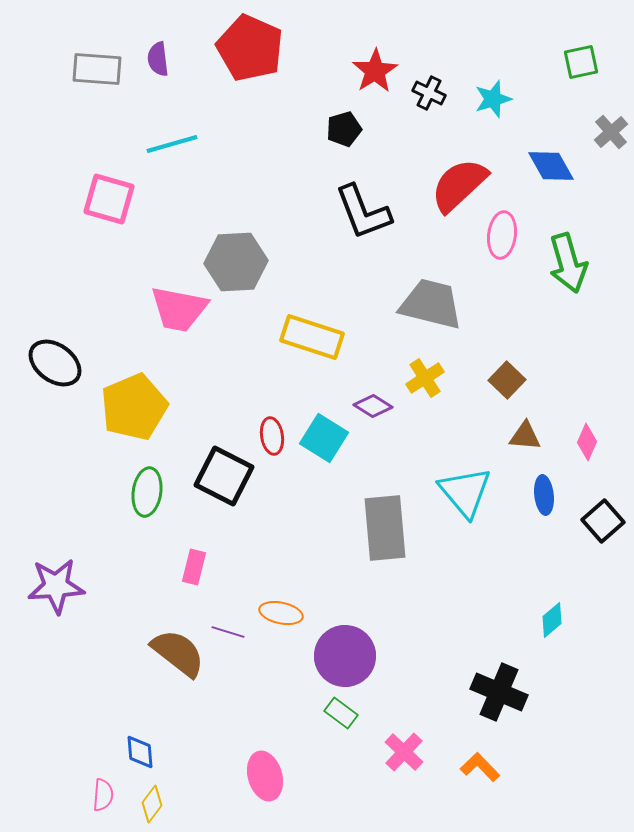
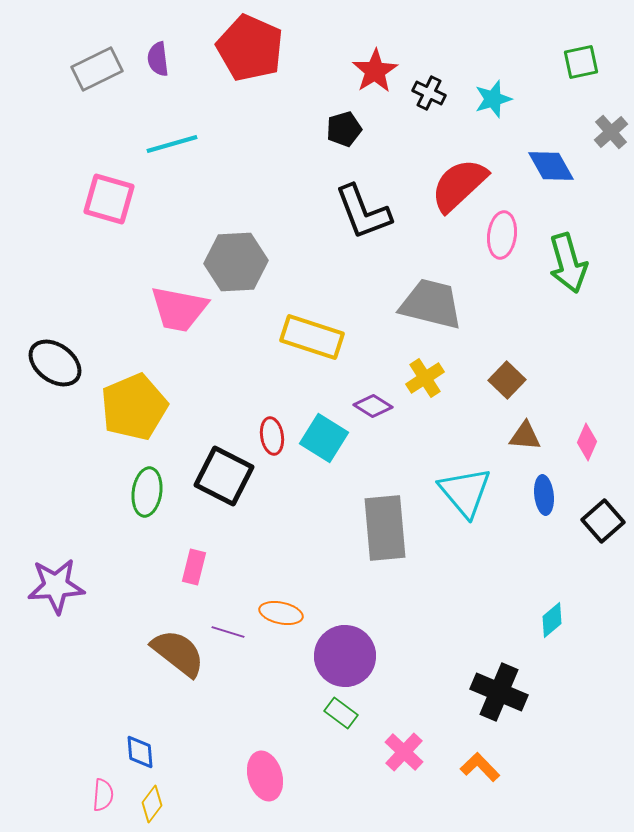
gray rectangle at (97, 69): rotated 30 degrees counterclockwise
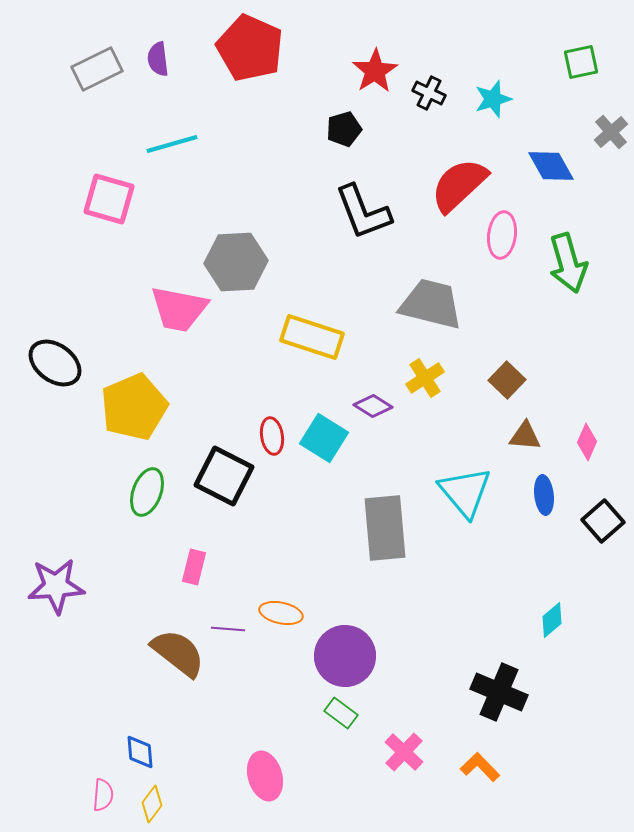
green ellipse at (147, 492): rotated 12 degrees clockwise
purple line at (228, 632): moved 3 px up; rotated 12 degrees counterclockwise
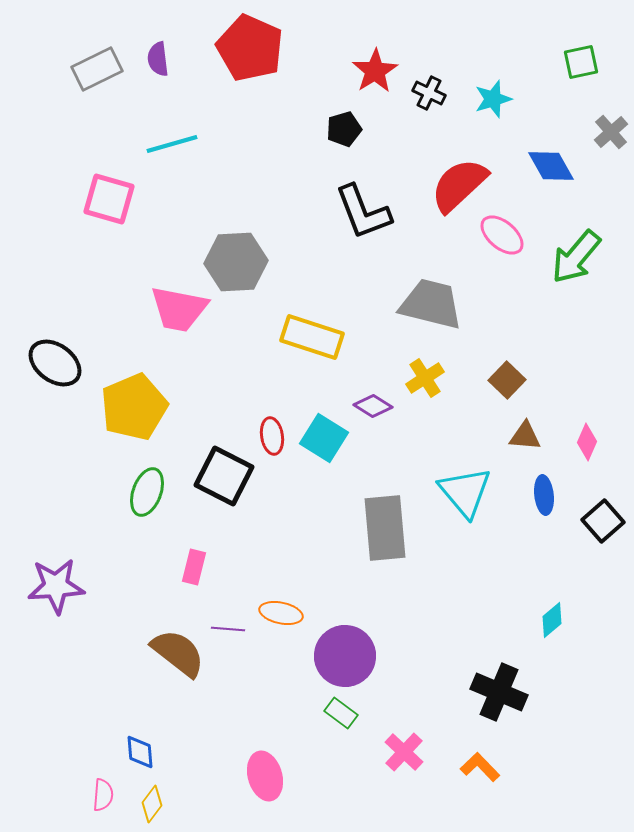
pink ellipse at (502, 235): rotated 57 degrees counterclockwise
green arrow at (568, 263): moved 8 px right, 6 px up; rotated 56 degrees clockwise
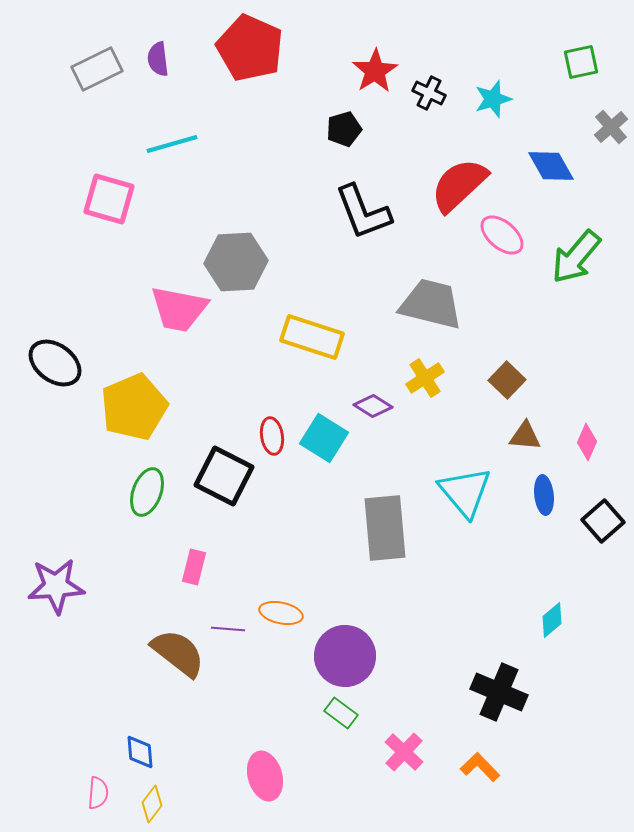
gray cross at (611, 132): moved 5 px up
pink semicircle at (103, 795): moved 5 px left, 2 px up
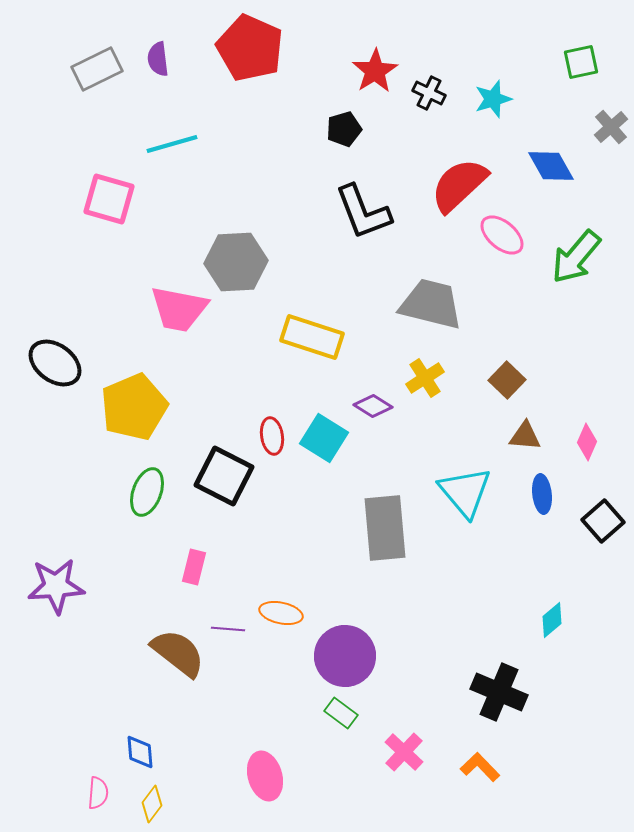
blue ellipse at (544, 495): moved 2 px left, 1 px up
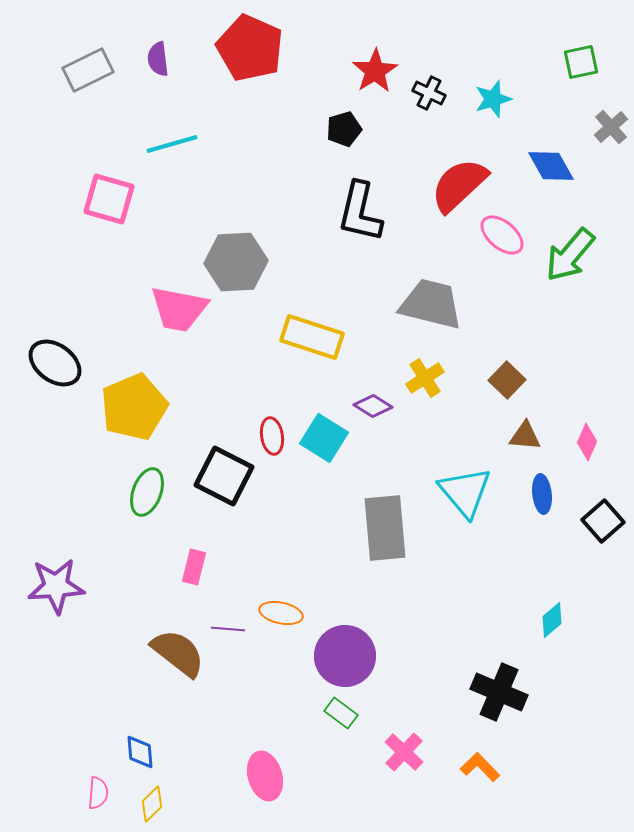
gray rectangle at (97, 69): moved 9 px left, 1 px down
black L-shape at (363, 212): moved 3 px left; rotated 34 degrees clockwise
green arrow at (576, 257): moved 6 px left, 2 px up
yellow diamond at (152, 804): rotated 9 degrees clockwise
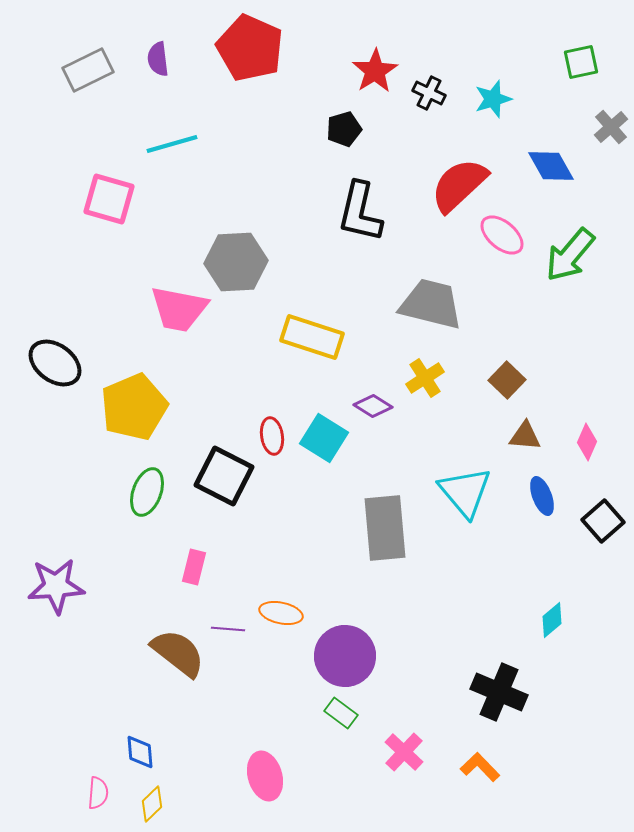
blue ellipse at (542, 494): moved 2 px down; rotated 15 degrees counterclockwise
